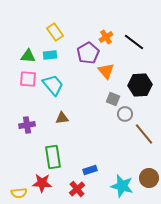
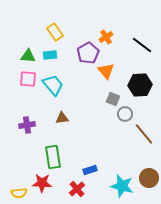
black line: moved 8 px right, 3 px down
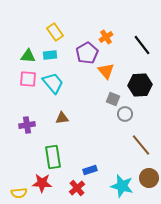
black line: rotated 15 degrees clockwise
purple pentagon: moved 1 px left
cyan trapezoid: moved 2 px up
brown line: moved 3 px left, 11 px down
red cross: moved 1 px up
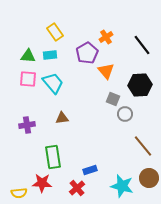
brown line: moved 2 px right, 1 px down
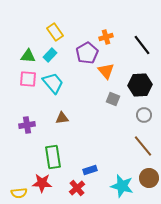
orange cross: rotated 16 degrees clockwise
cyan rectangle: rotated 40 degrees counterclockwise
gray circle: moved 19 px right, 1 px down
